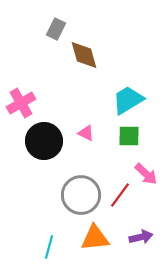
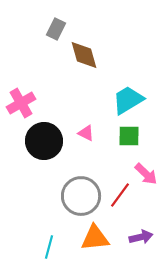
gray circle: moved 1 px down
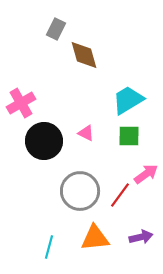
pink arrow: rotated 80 degrees counterclockwise
gray circle: moved 1 px left, 5 px up
